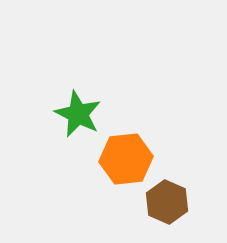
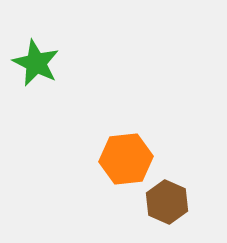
green star: moved 42 px left, 51 px up
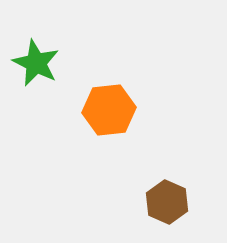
orange hexagon: moved 17 px left, 49 px up
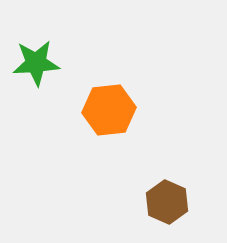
green star: rotated 30 degrees counterclockwise
